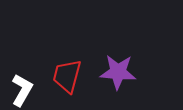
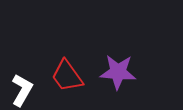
red trapezoid: rotated 51 degrees counterclockwise
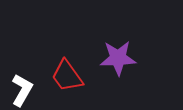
purple star: moved 14 px up; rotated 6 degrees counterclockwise
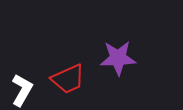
red trapezoid: moved 1 px right, 3 px down; rotated 78 degrees counterclockwise
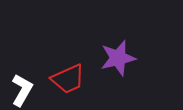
purple star: rotated 12 degrees counterclockwise
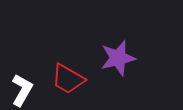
red trapezoid: rotated 54 degrees clockwise
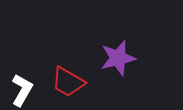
red trapezoid: moved 3 px down
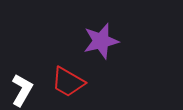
purple star: moved 17 px left, 17 px up
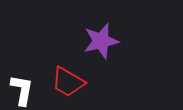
white L-shape: rotated 20 degrees counterclockwise
